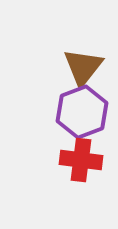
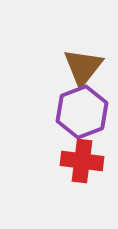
red cross: moved 1 px right, 1 px down
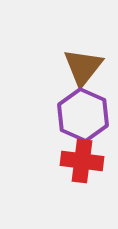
purple hexagon: moved 1 px right, 3 px down; rotated 15 degrees counterclockwise
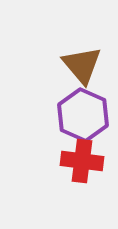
brown triangle: moved 1 px left, 2 px up; rotated 18 degrees counterclockwise
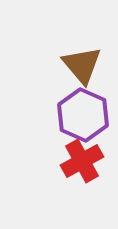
red cross: rotated 36 degrees counterclockwise
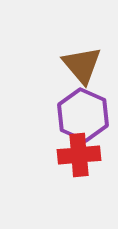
red cross: moved 3 px left, 6 px up; rotated 24 degrees clockwise
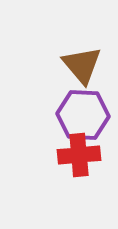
purple hexagon: rotated 21 degrees counterclockwise
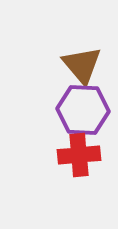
purple hexagon: moved 5 px up
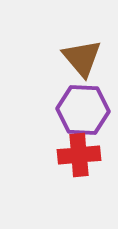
brown triangle: moved 7 px up
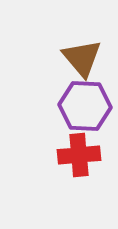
purple hexagon: moved 2 px right, 4 px up
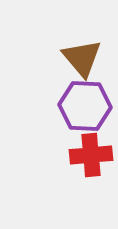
red cross: moved 12 px right
